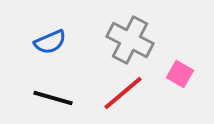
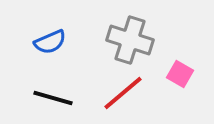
gray cross: rotated 9 degrees counterclockwise
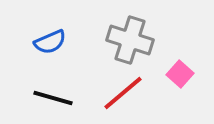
pink square: rotated 12 degrees clockwise
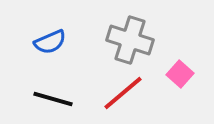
black line: moved 1 px down
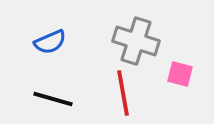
gray cross: moved 6 px right, 1 px down
pink square: rotated 28 degrees counterclockwise
red line: rotated 60 degrees counterclockwise
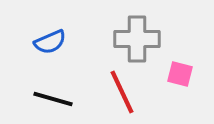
gray cross: moved 1 px right, 2 px up; rotated 18 degrees counterclockwise
red line: moved 1 px left, 1 px up; rotated 15 degrees counterclockwise
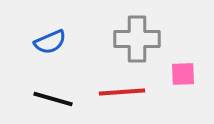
pink square: moved 3 px right; rotated 16 degrees counterclockwise
red line: rotated 69 degrees counterclockwise
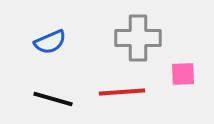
gray cross: moved 1 px right, 1 px up
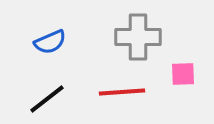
gray cross: moved 1 px up
black line: moved 6 px left; rotated 54 degrees counterclockwise
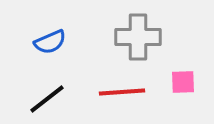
pink square: moved 8 px down
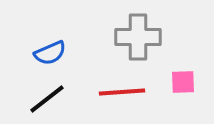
blue semicircle: moved 11 px down
